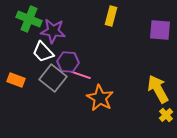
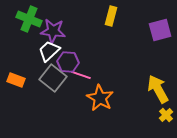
purple square: rotated 20 degrees counterclockwise
white trapezoid: moved 6 px right, 1 px up; rotated 90 degrees clockwise
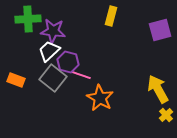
green cross: moved 1 px left; rotated 25 degrees counterclockwise
purple hexagon: rotated 10 degrees clockwise
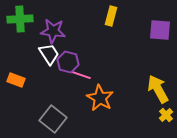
green cross: moved 8 px left
purple square: rotated 20 degrees clockwise
white trapezoid: moved 3 px down; rotated 100 degrees clockwise
gray square: moved 41 px down
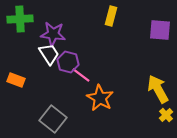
purple star: moved 3 px down
pink line: rotated 18 degrees clockwise
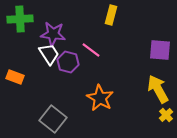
yellow rectangle: moved 1 px up
purple square: moved 20 px down
pink line: moved 10 px right, 25 px up
orange rectangle: moved 1 px left, 3 px up
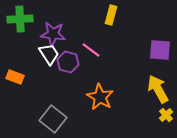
orange star: moved 1 px up
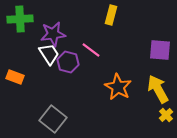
purple star: rotated 15 degrees counterclockwise
orange star: moved 18 px right, 10 px up
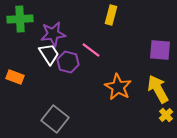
gray square: moved 2 px right
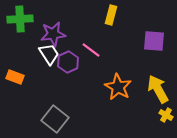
purple square: moved 6 px left, 9 px up
purple hexagon: rotated 20 degrees clockwise
yellow cross: rotated 16 degrees counterclockwise
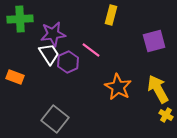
purple square: rotated 20 degrees counterclockwise
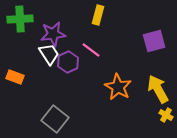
yellow rectangle: moved 13 px left
